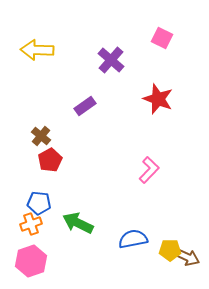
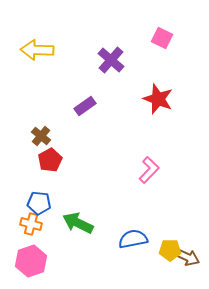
orange cross: rotated 35 degrees clockwise
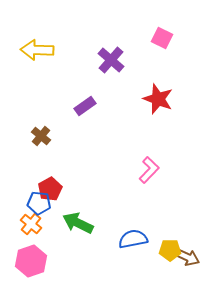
red pentagon: moved 29 px down
orange cross: rotated 25 degrees clockwise
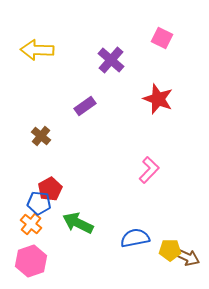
blue semicircle: moved 2 px right, 1 px up
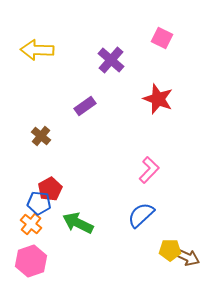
blue semicircle: moved 6 px right, 23 px up; rotated 32 degrees counterclockwise
